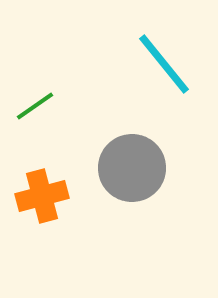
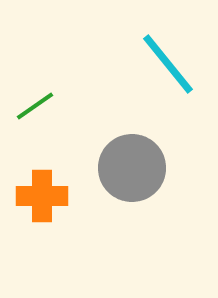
cyan line: moved 4 px right
orange cross: rotated 15 degrees clockwise
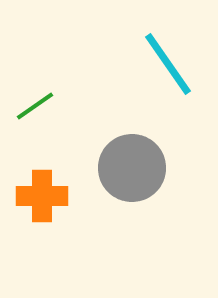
cyan line: rotated 4 degrees clockwise
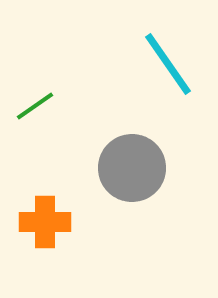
orange cross: moved 3 px right, 26 px down
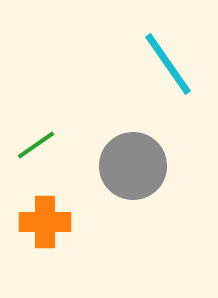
green line: moved 1 px right, 39 px down
gray circle: moved 1 px right, 2 px up
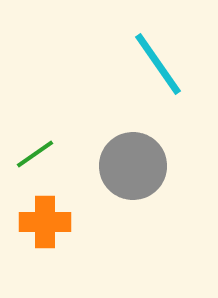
cyan line: moved 10 px left
green line: moved 1 px left, 9 px down
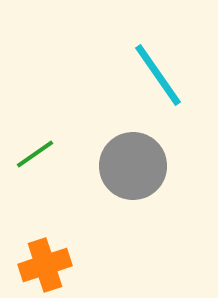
cyan line: moved 11 px down
orange cross: moved 43 px down; rotated 18 degrees counterclockwise
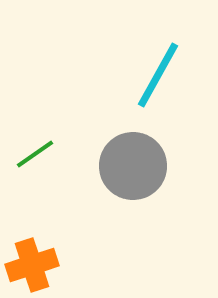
cyan line: rotated 64 degrees clockwise
orange cross: moved 13 px left
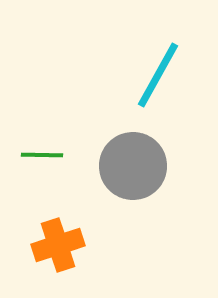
green line: moved 7 px right, 1 px down; rotated 36 degrees clockwise
orange cross: moved 26 px right, 20 px up
